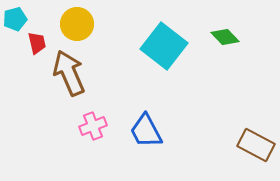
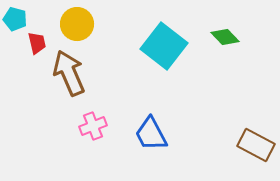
cyan pentagon: rotated 30 degrees clockwise
blue trapezoid: moved 5 px right, 3 px down
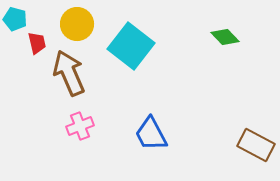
cyan square: moved 33 px left
pink cross: moved 13 px left
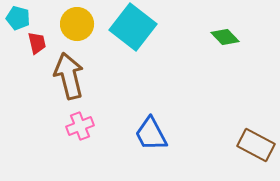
cyan pentagon: moved 3 px right, 1 px up
cyan square: moved 2 px right, 19 px up
brown arrow: moved 3 px down; rotated 9 degrees clockwise
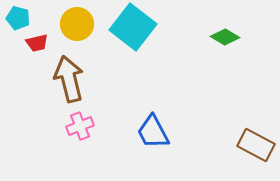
green diamond: rotated 16 degrees counterclockwise
red trapezoid: rotated 90 degrees clockwise
brown arrow: moved 3 px down
blue trapezoid: moved 2 px right, 2 px up
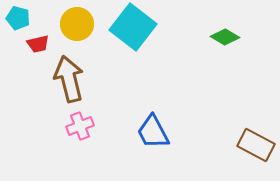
red trapezoid: moved 1 px right, 1 px down
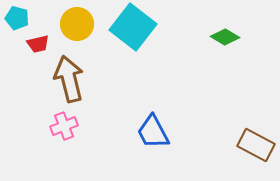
cyan pentagon: moved 1 px left
pink cross: moved 16 px left
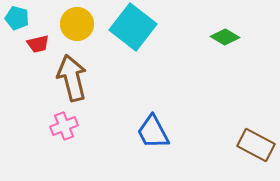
brown arrow: moved 3 px right, 1 px up
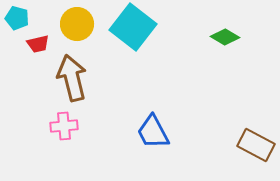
pink cross: rotated 16 degrees clockwise
